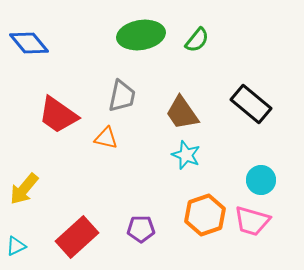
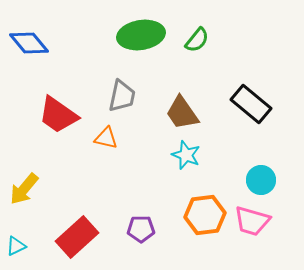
orange hexagon: rotated 12 degrees clockwise
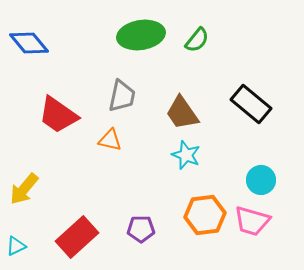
orange triangle: moved 4 px right, 2 px down
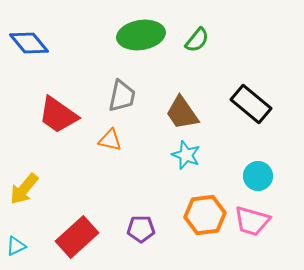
cyan circle: moved 3 px left, 4 px up
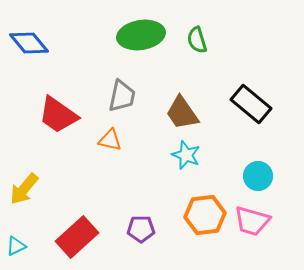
green semicircle: rotated 124 degrees clockwise
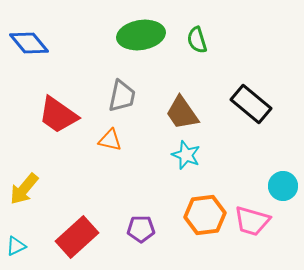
cyan circle: moved 25 px right, 10 px down
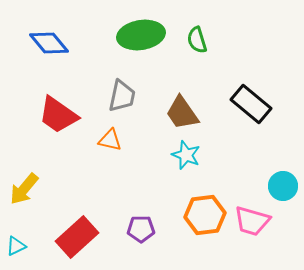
blue diamond: moved 20 px right
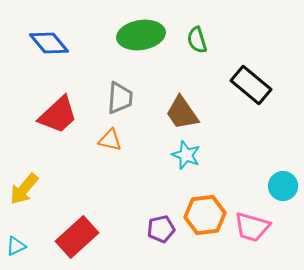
gray trapezoid: moved 2 px left, 2 px down; rotated 8 degrees counterclockwise
black rectangle: moved 19 px up
red trapezoid: rotated 78 degrees counterclockwise
pink trapezoid: moved 6 px down
purple pentagon: moved 20 px right; rotated 12 degrees counterclockwise
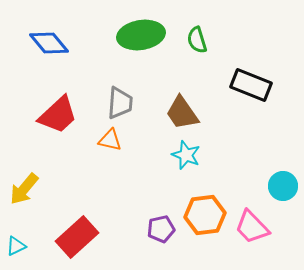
black rectangle: rotated 18 degrees counterclockwise
gray trapezoid: moved 5 px down
pink trapezoid: rotated 30 degrees clockwise
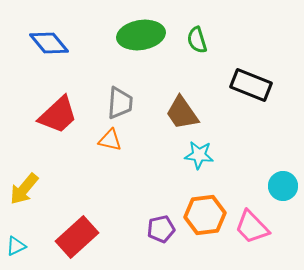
cyan star: moved 13 px right; rotated 16 degrees counterclockwise
